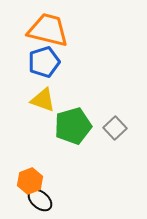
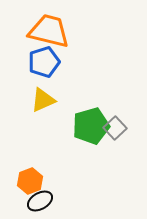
orange trapezoid: moved 1 px right, 1 px down
yellow triangle: rotated 44 degrees counterclockwise
green pentagon: moved 18 px right
black ellipse: moved 1 px down; rotated 70 degrees counterclockwise
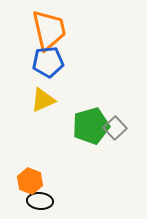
orange trapezoid: moved 1 px up; rotated 63 degrees clockwise
blue pentagon: moved 4 px right; rotated 12 degrees clockwise
orange hexagon: rotated 20 degrees counterclockwise
black ellipse: rotated 35 degrees clockwise
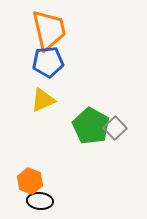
green pentagon: rotated 27 degrees counterclockwise
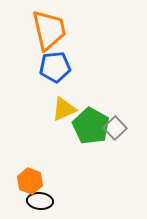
blue pentagon: moved 7 px right, 5 px down
yellow triangle: moved 21 px right, 9 px down
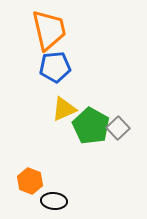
gray square: moved 3 px right
black ellipse: moved 14 px right
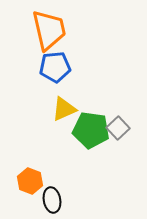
green pentagon: moved 4 px down; rotated 21 degrees counterclockwise
black ellipse: moved 2 px left, 1 px up; rotated 75 degrees clockwise
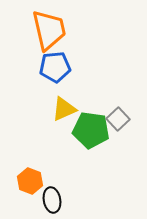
gray square: moved 9 px up
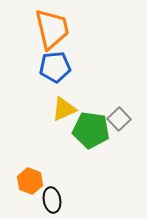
orange trapezoid: moved 3 px right, 1 px up
gray square: moved 1 px right
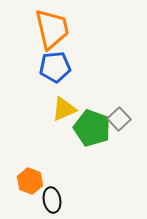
green pentagon: moved 1 px right, 2 px up; rotated 12 degrees clockwise
